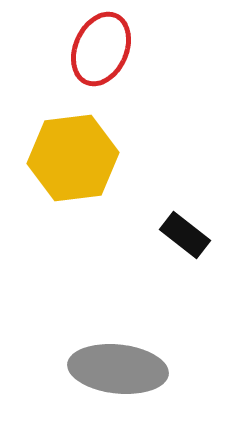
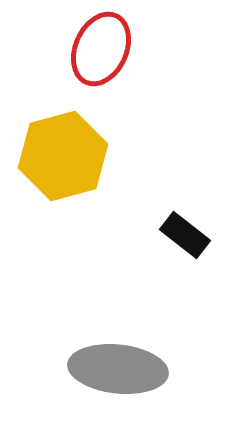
yellow hexagon: moved 10 px left, 2 px up; rotated 8 degrees counterclockwise
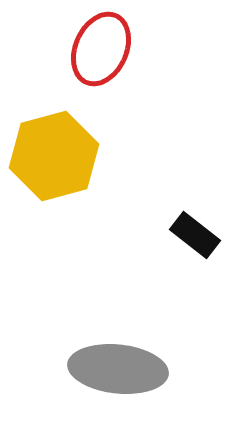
yellow hexagon: moved 9 px left
black rectangle: moved 10 px right
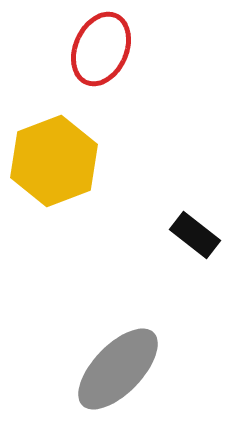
yellow hexagon: moved 5 px down; rotated 6 degrees counterclockwise
gray ellipse: rotated 52 degrees counterclockwise
